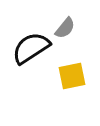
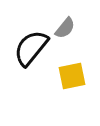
black semicircle: rotated 18 degrees counterclockwise
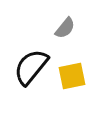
black semicircle: moved 19 px down
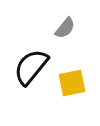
yellow square: moved 7 px down
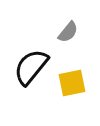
gray semicircle: moved 3 px right, 4 px down
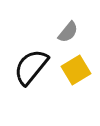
yellow square: moved 4 px right, 13 px up; rotated 20 degrees counterclockwise
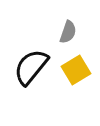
gray semicircle: rotated 20 degrees counterclockwise
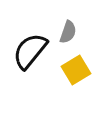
black semicircle: moved 1 px left, 16 px up
